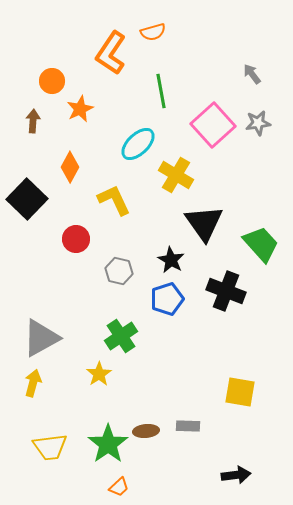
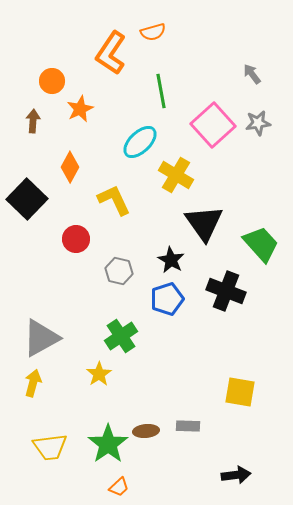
cyan ellipse: moved 2 px right, 2 px up
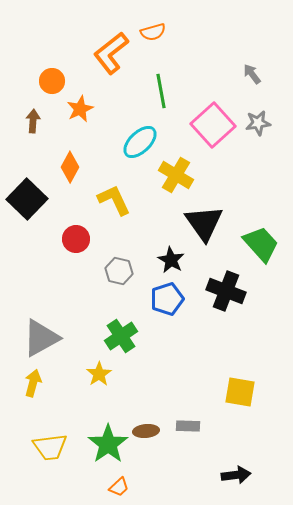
orange L-shape: rotated 18 degrees clockwise
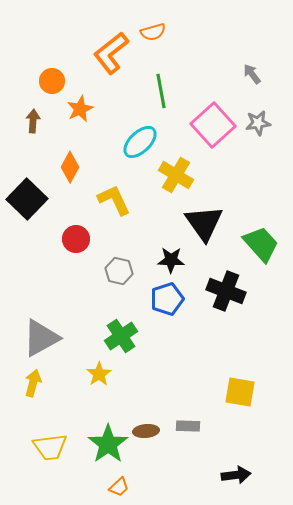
black star: rotated 28 degrees counterclockwise
